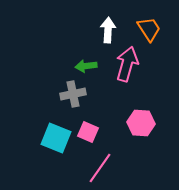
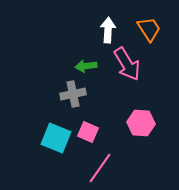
pink arrow: rotated 132 degrees clockwise
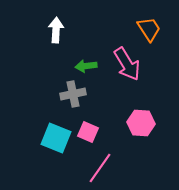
white arrow: moved 52 px left
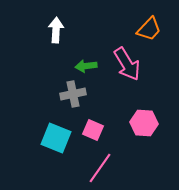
orange trapezoid: rotated 76 degrees clockwise
pink hexagon: moved 3 px right
pink square: moved 5 px right, 2 px up
